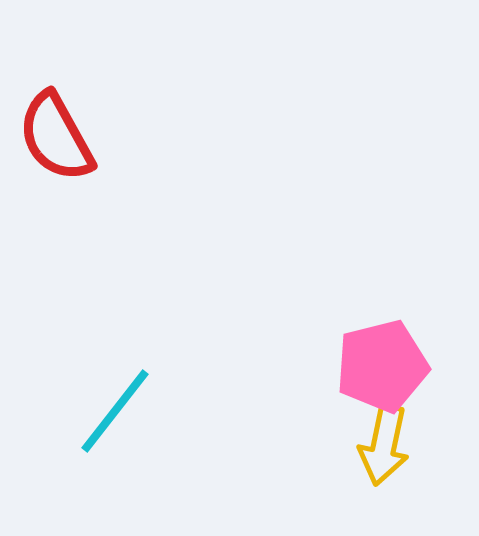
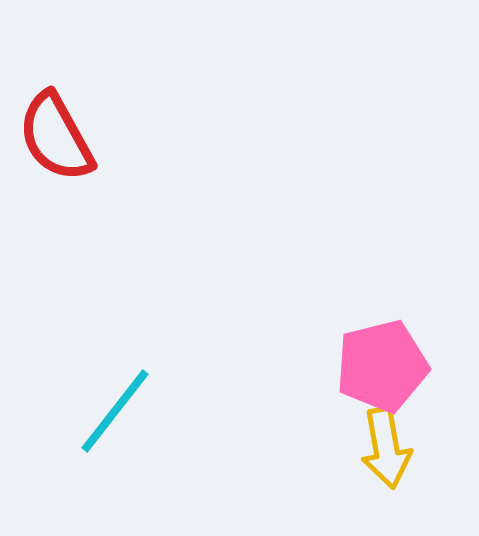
yellow arrow: moved 2 px right, 3 px down; rotated 22 degrees counterclockwise
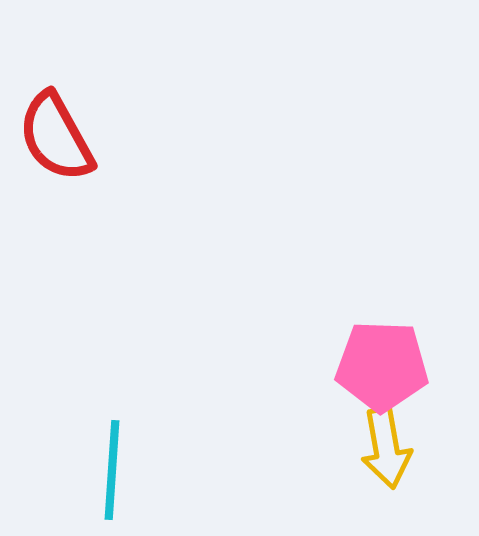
pink pentagon: rotated 16 degrees clockwise
cyan line: moved 3 px left, 59 px down; rotated 34 degrees counterclockwise
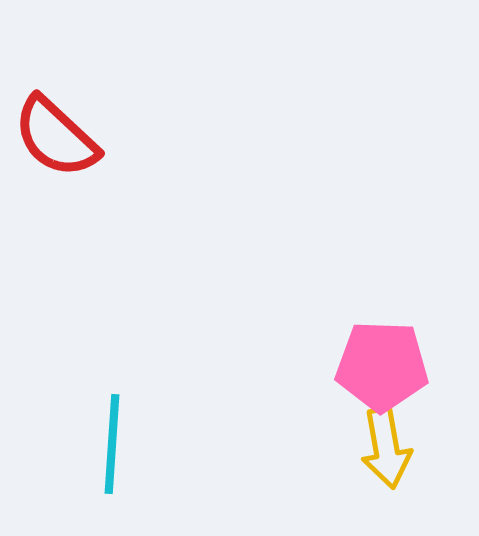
red semicircle: rotated 18 degrees counterclockwise
cyan line: moved 26 px up
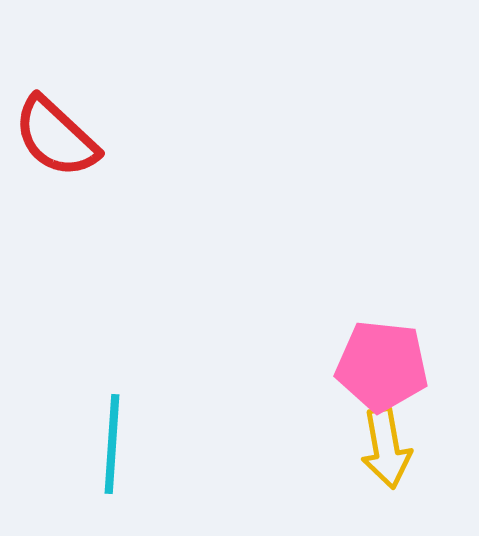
pink pentagon: rotated 4 degrees clockwise
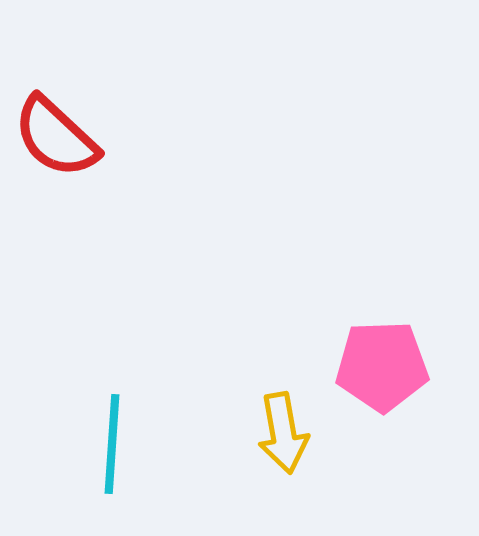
pink pentagon: rotated 8 degrees counterclockwise
yellow arrow: moved 103 px left, 15 px up
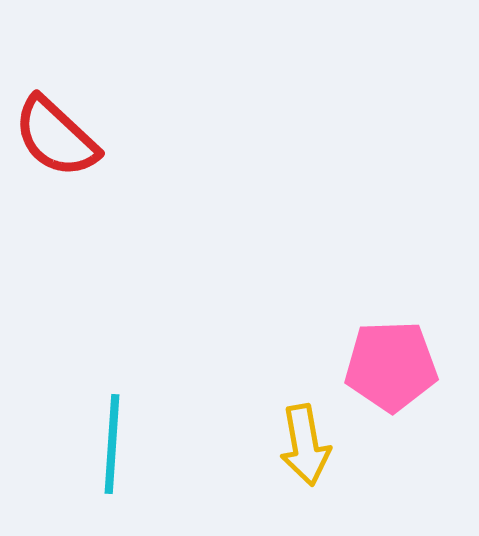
pink pentagon: moved 9 px right
yellow arrow: moved 22 px right, 12 px down
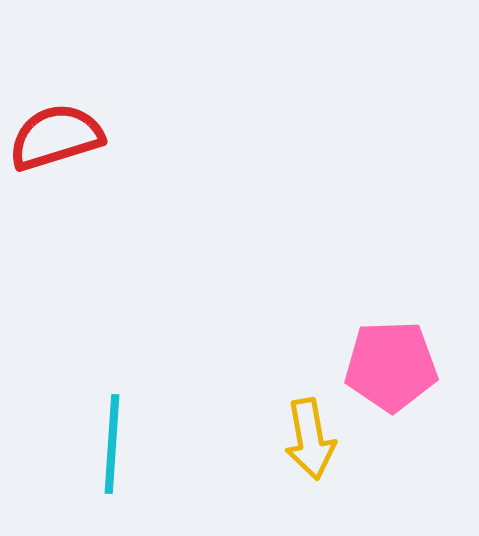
red semicircle: rotated 120 degrees clockwise
yellow arrow: moved 5 px right, 6 px up
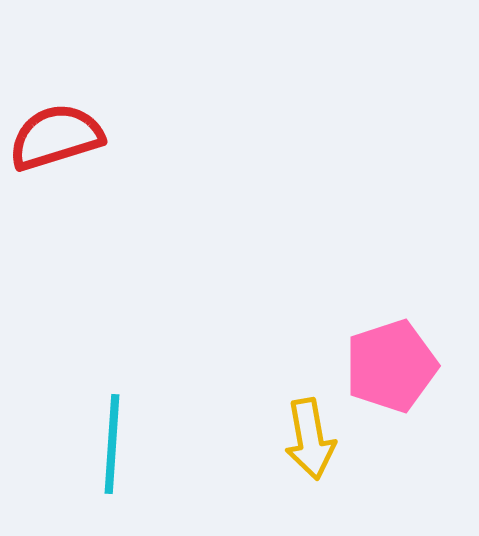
pink pentagon: rotated 16 degrees counterclockwise
